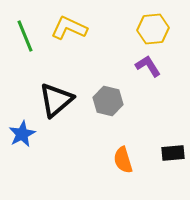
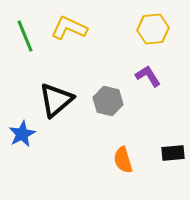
purple L-shape: moved 10 px down
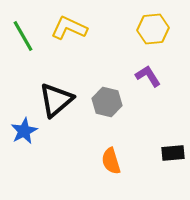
green line: moved 2 px left; rotated 8 degrees counterclockwise
gray hexagon: moved 1 px left, 1 px down
blue star: moved 2 px right, 3 px up
orange semicircle: moved 12 px left, 1 px down
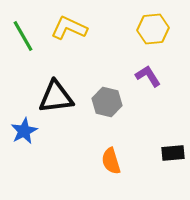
black triangle: moved 3 px up; rotated 33 degrees clockwise
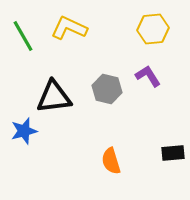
black triangle: moved 2 px left
gray hexagon: moved 13 px up
blue star: rotated 12 degrees clockwise
